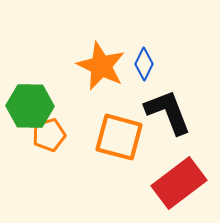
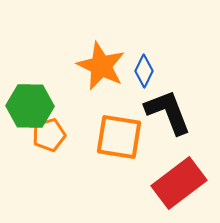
blue diamond: moved 7 px down
orange square: rotated 6 degrees counterclockwise
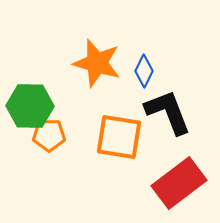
orange star: moved 4 px left, 3 px up; rotated 9 degrees counterclockwise
orange pentagon: rotated 16 degrees clockwise
